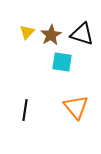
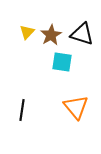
black line: moved 3 px left
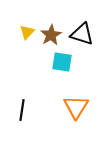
orange triangle: rotated 12 degrees clockwise
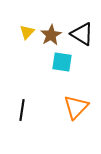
black triangle: rotated 15 degrees clockwise
orange triangle: rotated 12 degrees clockwise
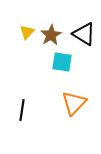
black triangle: moved 2 px right
orange triangle: moved 2 px left, 4 px up
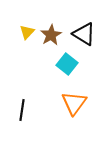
cyan square: moved 5 px right, 2 px down; rotated 30 degrees clockwise
orange triangle: rotated 8 degrees counterclockwise
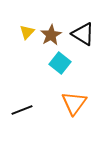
black triangle: moved 1 px left
cyan square: moved 7 px left, 1 px up
black line: rotated 60 degrees clockwise
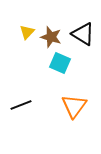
brown star: moved 2 px down; rotated 25 degrees counterclockwise
cyan square: rotated 15 degrees counterclockwise
orange triangle: moved 3 px down
black line: moved 1 px left, 5 px up
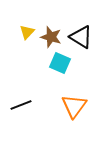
black triangle: moved 2 px left, 3 px down
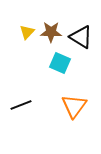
brown star: moved 5 px up; rotated 15 degrees counterclockwise
